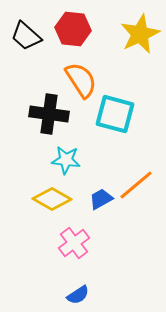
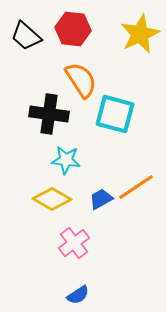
orange line: moved 2 px down; rotated 6 degrees clockwise
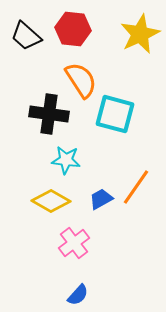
orange line: rotated 21 degrees counterclockwise
yellow diamond: moved 1 px left, 2 px down
blue semicircle: rotated 15 degrees counterclockwise
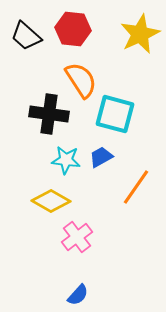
blue trapezoid: moved 42 px up
pink cross: moved 3 px right, 6 px up
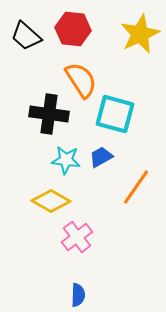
blue semicircle: rotated 40 degrees counterclockwise
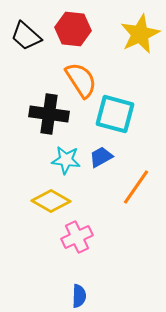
pink cross: rotated 12 degrees clockwise
blue semicircle: moved 1 px right, 1 px down
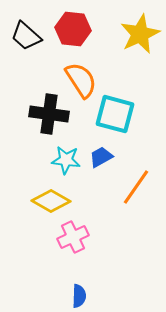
pink cross: moved 4 px left
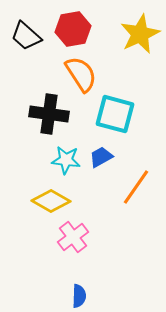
red hexagon: rotated 16 degrees counterclockwise
orange semicircle: moved 6 px up
pink cross: rotated 12 degrees counterclockwise
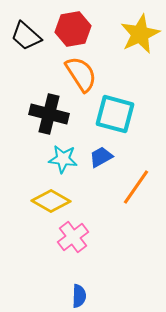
black cross: rotated 6 degrees clockwise
cyan star: moved 3 px left, 1 px up
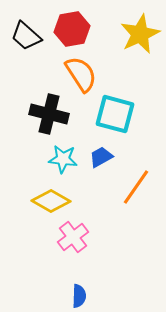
red hexagon: moved 1 px left
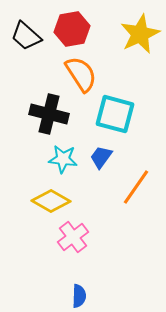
blue trapezoid: rotated 25 degrees counterclockwise
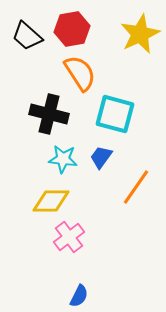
black trapezoid: moved 1 px right
orange semicircle: moved 1 px left, 1 px up
yellow diamond: rotated 30 degrees counterclockwise
pink cross: moved 4 px left
blue semicircle: rotated 25 degrees clockwise
